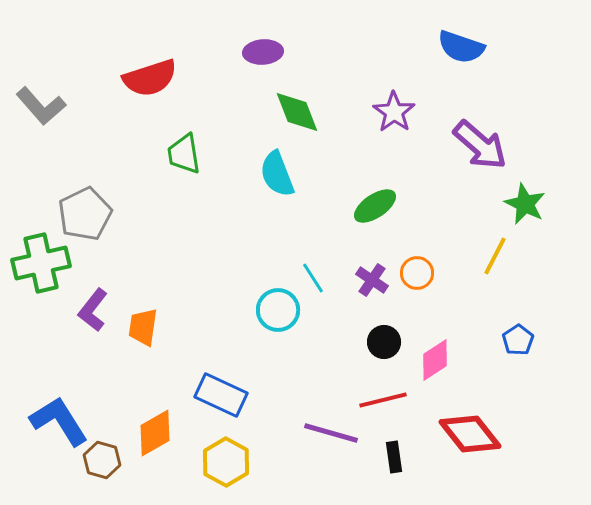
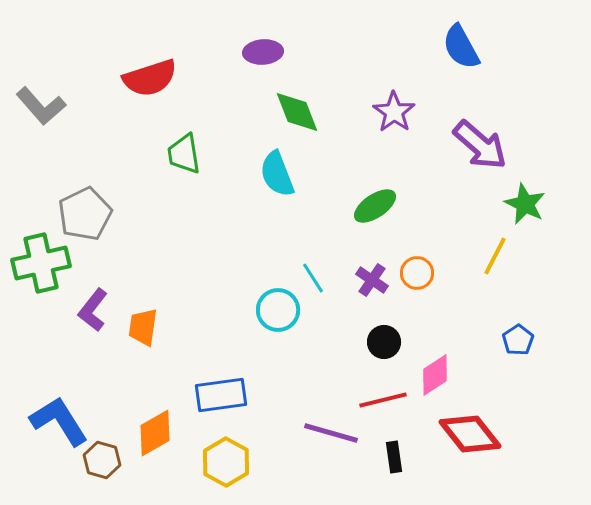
blue semicircle: rotated 42 degrees clockwise
pink diamond: moved 15 px down
blue rectangle: rotated 33 degrees counterclockwise
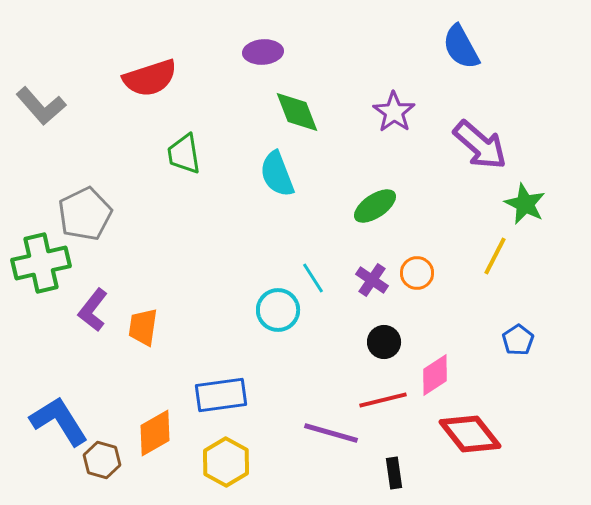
black rectangle: moved 16 px down
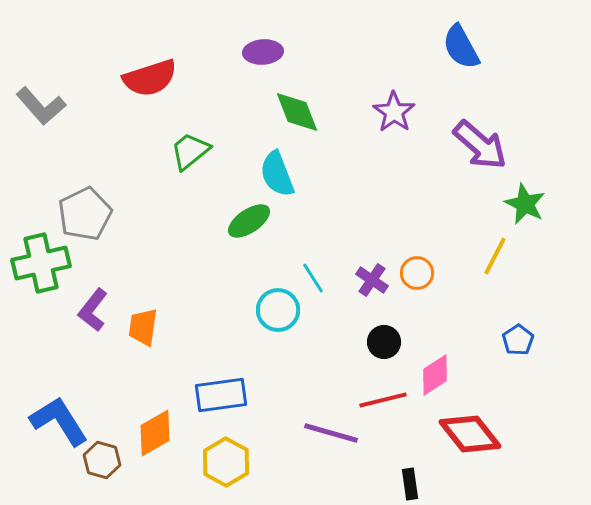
green trapezoid: moved 6 px right, 3 px up; rotated 60 degrees clockwise
green ellipse: moved 126 px left, 15 px down
black rectangle: moved 16 px right, 11 px down
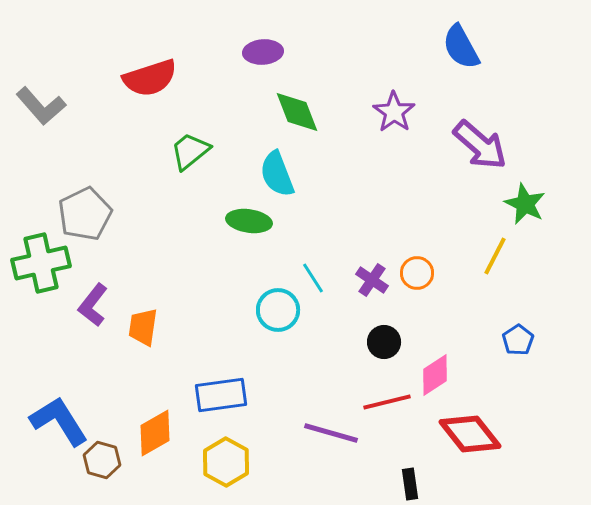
green ellipse: rotated 42 degrees clockwise
purple L-shape: moved 5 px up
red line: moved 4 px right, 2 px down
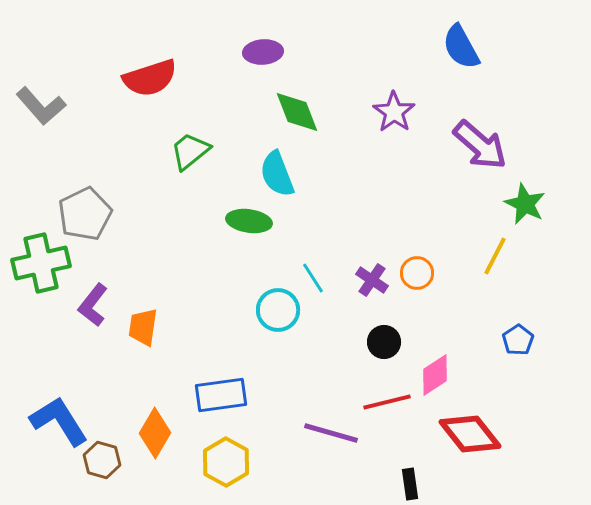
orange diamond: rotated 30 degrees counterclockwise
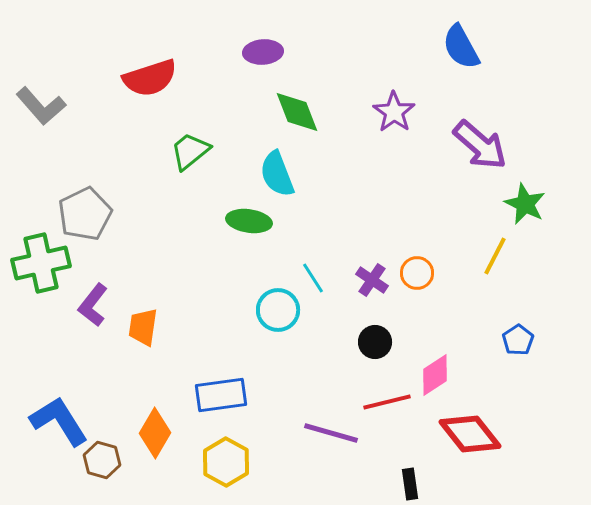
black circle: moved 9 px left
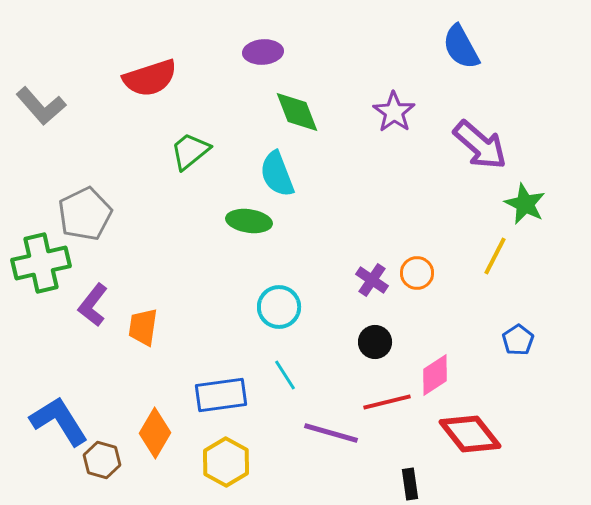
cyan line: moved 28 px left, 97 px down
cyan circle: moved 1 px right, 3 px up
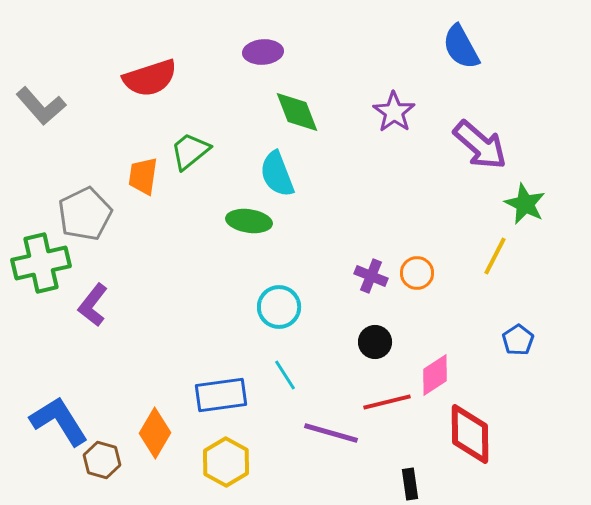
purple cross: moved 1 px left, 4 px up; rotated 12 degrees counterclockwise
orange trapezoid: moved 151 px up
red diamond: rotated 38 degrees clockwise
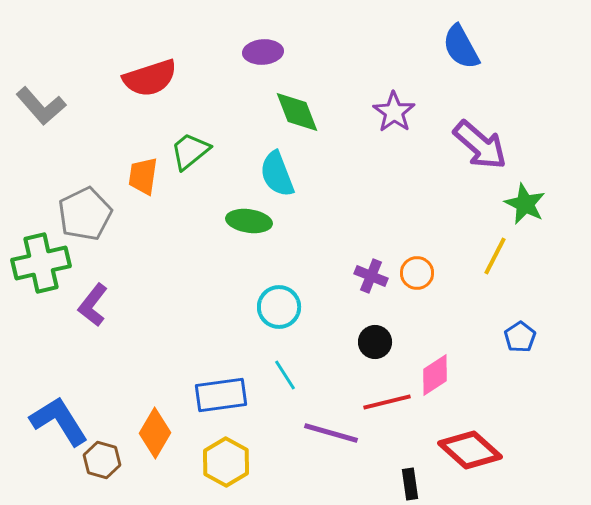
blue pentagon: moved 2 px right, 3 px up
red diamond: moved 16 px down; rotated 48 degrees counterclockwise
